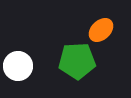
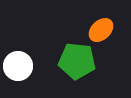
green pentagon: rotated 9 degrees clockwise
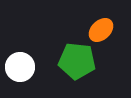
white circle: moved 2 px right, 1 px down
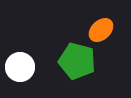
green pentagon: rotated 9 degrees clockwise
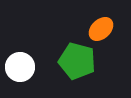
orange ellipse: moved 1 px up
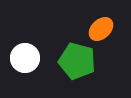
white circle: moved 5 px right, 9 px up
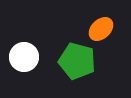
white circle: moved 1 px left, 1 px up
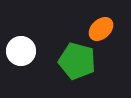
white circle: moved 3 px left, 6 px up
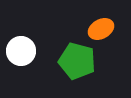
orange ellipse: rotated 15 degrees clockwise
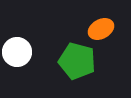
white circle: moved 4 px left, 1 px down
